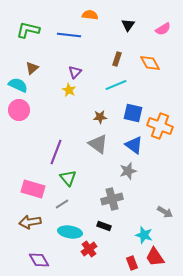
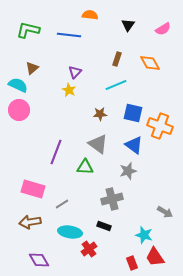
brown star: moved 3 px up
green triangle: moved 17 px right, 11 px up; rotated 48 degrees counterclockwise
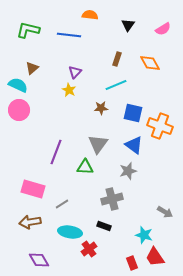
brown star: moved 1 px right, 6 px up
gray triangle: rotated 30 degrees clockwise
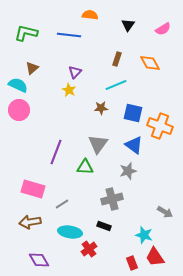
green L-shape: moved 2 px left, 3 px down
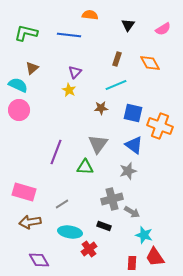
pink rectangle: moved 9 px left, 3 px down
gray arrow: moved 33 px left
red rectangle: rotated 24 degrees clockwise
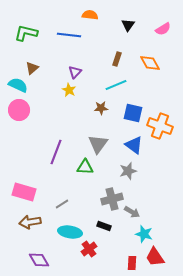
cyan star: moved 1 px up
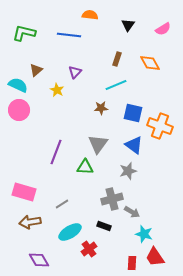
green L-shape: moved 2 px left
brown triangle: moved 4 px right, 2 px down
yellow star: moved 12 px left
cyan ellipse: rotated 40 degrees counterclockwise
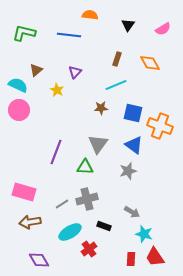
gray cross: moved 25 px left
red rectangle: moved 1 px left, 4 px up
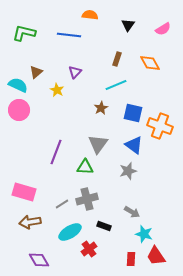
brown triangle: moved 2 px down
brown star: rotated 24 degrees counterclockwise
red trapezoid: moved 1 px right, 1 px up
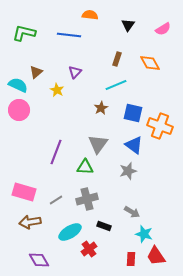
gray line: moved 6 px left, 4 px up
